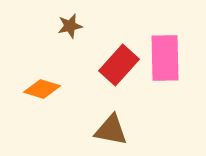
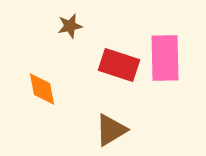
red rectangle: rotated 66 degrees clockwise
orange diamond: rotated 63 degrees clockwise
brown triangle: rotated 42 degrees counterclockwise
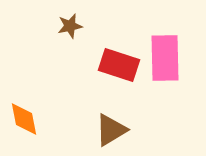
orange diamond: moved 18 px left, 30 px down
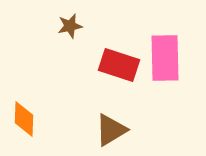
orange diamond: rotated 12 degrees clockwise
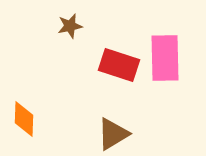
brown triangle: moved 2 px right, 4 px down
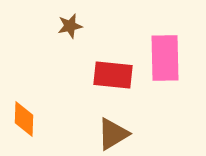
red rectangle: moved 6 px left, 10 px down; rotated 12 degrees counterclockwise
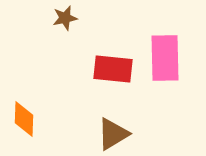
brown star: moved 5 px left, 8 px up
red rectangle: moved 6 px up
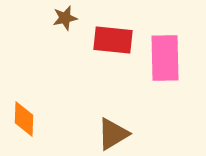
red rectangle: moved 29 px up
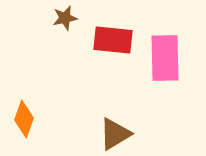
orange diamond: rotated 18 degrees clockwise
brown triangle: moved 2 px right
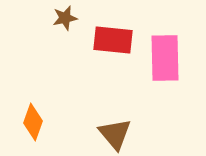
orange diamond: moved 9 px right, 3 px down
brown triangle: rotated 39 degrees counterclockwise
